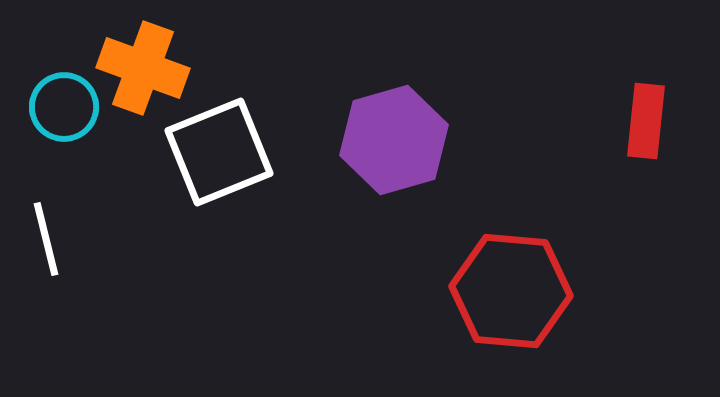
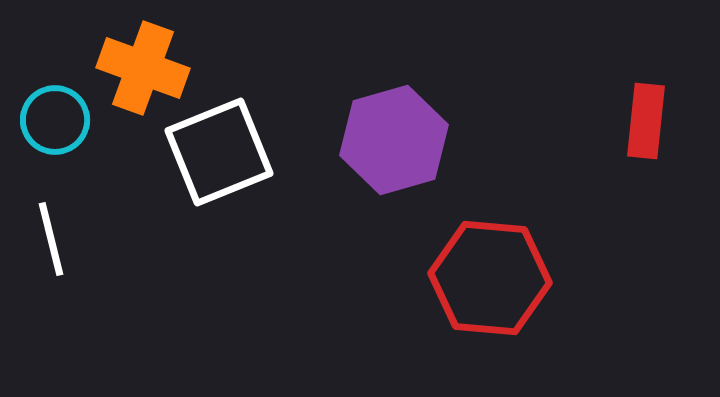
cyan circle: moved 9 px left, 13 px down
white line: moved 5 px right
red hexagon: moved 21 px left, 13 px up
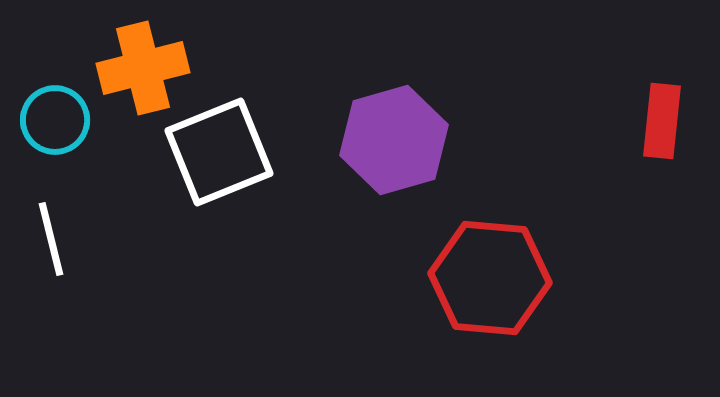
orange cross: rotated 34 degrees counterclockwise
red rectangle: moved 16 px right
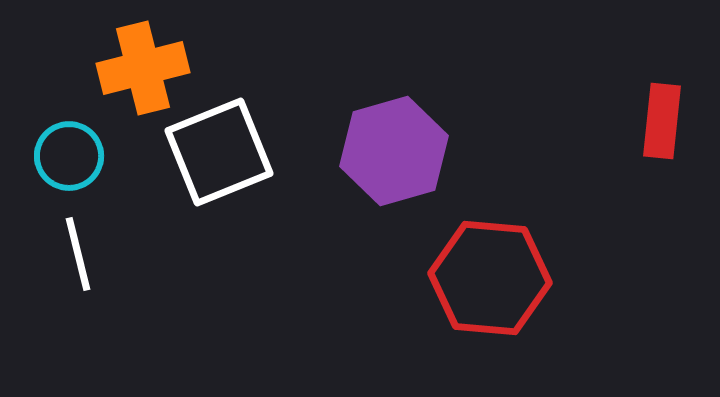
cyan circle: moved 14 px right, 36 px down
purple hexagon: moved 11 px down
white line: moved 27 px right, 15 px down
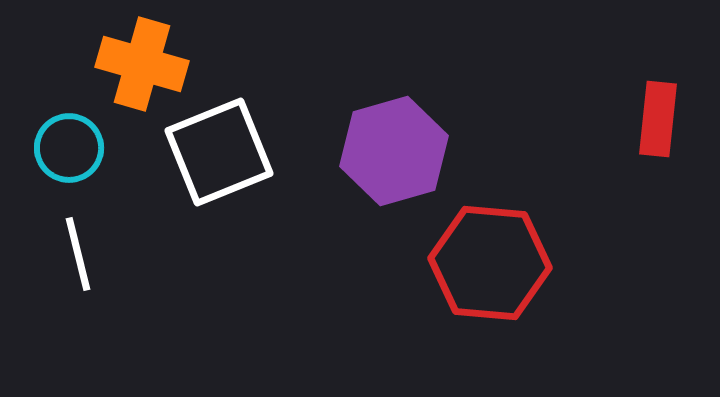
orange cross: moved 1 px left, 4 px up; rotated 30 degrees clockwise
red rectangle: moved 4 px left, 2 px up
cyan circle: moved 8 px up
red hexagon: moved 15 px up
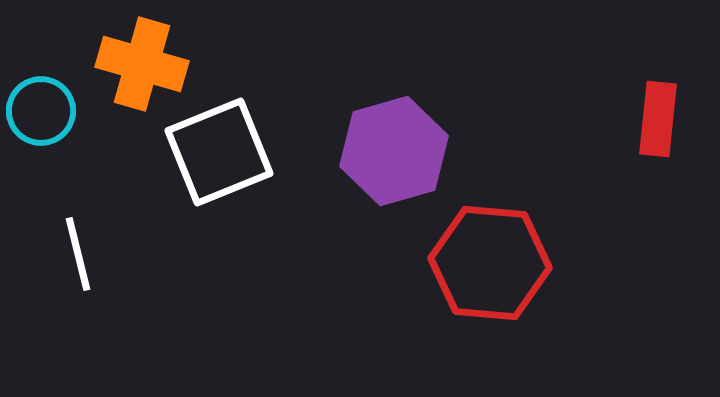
cyan circle: moved 28 px left, 37 px up
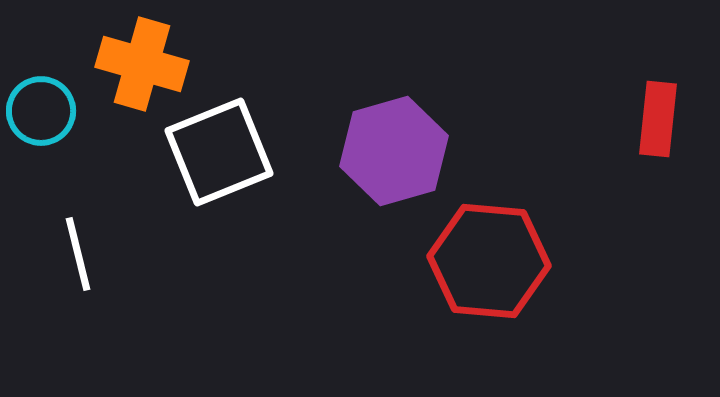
red hexagon: moved 1 px left, 2 px up
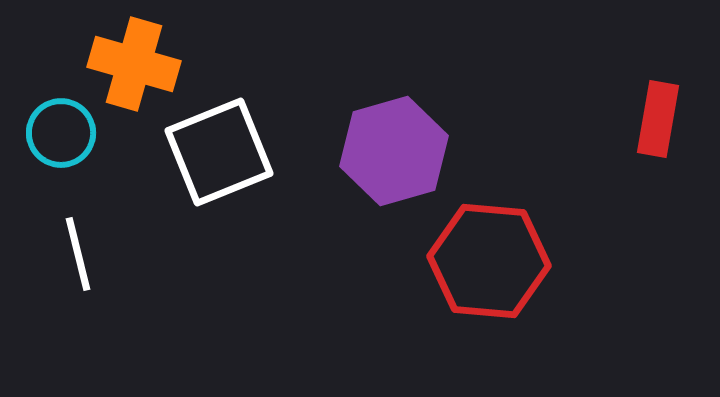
orange cross: moved 8 px left
cyan circle: moved 20 px right, 22 px down
red rectangle: rotated 4 degrees clockwise
